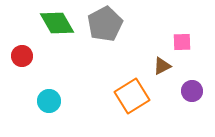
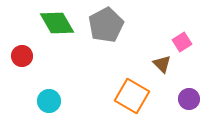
gray pentagon: moved 1 px right, 1 px down
pink square: rotated 30 degrees counterclockwise
brown triangle: moved 2 px up; rotated 48 degrees counterclockwise
purple circle: moved 3 px left, 8 px down
orange square: rotated 28 degrees counterclockwise
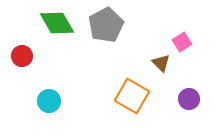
brown triangle: moved 1 px left, 1 px up
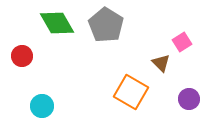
gray pentagon: rotated 12 degrees counterclockwise
orange square: moved 1 px left, 4 px up
cyan circle: moved 7 px left, 5 px down
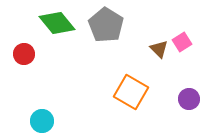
green diamond: rotated 9 degrees counterclockwise
red circle: moved 2 px right, 2 px up
brown triangle: moved 2 px left, 14 px up
cyan circle: moved 15 px down
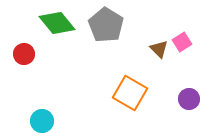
orange square: moved 1 px left, 1 px down
